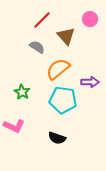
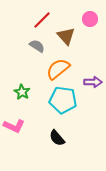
gray semicircle: moved 1 px up
purple arrow: moved 3 px right
black semicircle: rotated 30 degrees clockwise
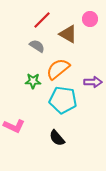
brown triangle: moved 2 px right, 2 px up; rotated 18 degrees counterclockwise
green star: moved 11 px right, 11 px up; rotated 28 degrees counterclockwise
